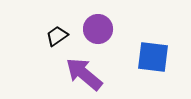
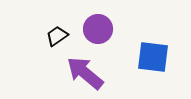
purple arrow: moved 1 px right, 1 px up
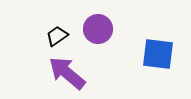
blue square: moved 5 px right, 3 px up
purple arrow: moved 18 px left
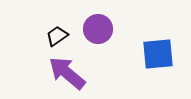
blue square: rotated 12 degrees counterclockwise
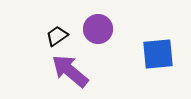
purple arrow: moved 3 px right, 2 px up
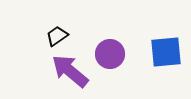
purple circle: moved 12 px right, 25 px down
blue square: moved 8 px right, 2 px up
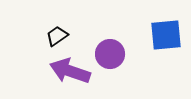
blue square: moved 17 px up
purple arrow: rotated 21 degrees counterclockwise
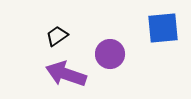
blue square: moved 3 px left, 7 px up
purple arrow: moved 4 px left, 3 px down
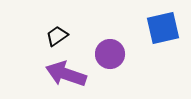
blue square: rotated 8 degrees counterclockwise
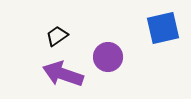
purple circle: moved 2 px left, 3 px down
purple arrow: moved 3 px left
